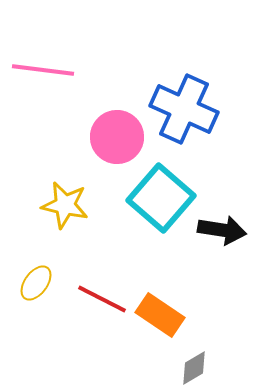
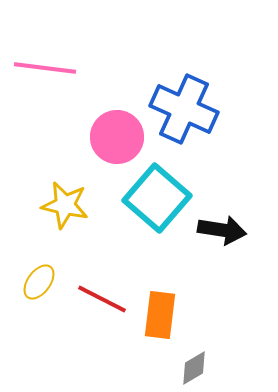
pink line: moved 2 px right, 2 px up
cyan square: moved 4 px left
yellow ellipse: moved 3 px right, 1 px up
orange rectangle: rotated 63 degrees clockwise
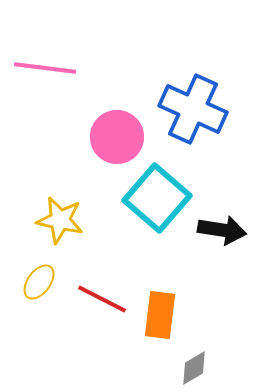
blue cross: moved 9 px right
yellow star: moved 5 px left, 15 px down
